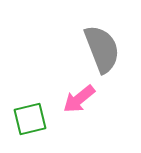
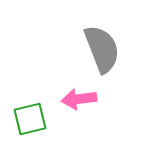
pink arrow: rotated 32 degrees clockwise
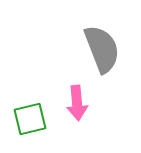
pink arrow: moved 2 px left, 4 px down; rotated 88 degrees counterclockwise
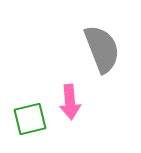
pink arrow: moved 7 px left, 1 px up
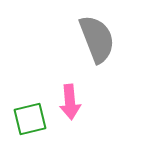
gray semicircle: moved 5 px left, 10 px up
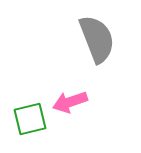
pink arrow: rotated 76 degrees clockwise
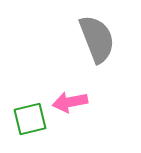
pink arrow: rotated 8 degrees clockwise
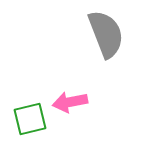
gray semicircle: moved 9 px right, 5 px up
